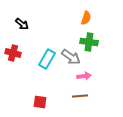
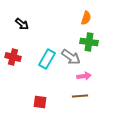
red cross: moved 4 px down
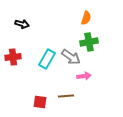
black arrow: rotated 24 degrees counterclockwise
green cross: rotated 18 degrees counterclockwise
red cross: rotated 21 degrees counterclockwise
brown line: moved 14 px left
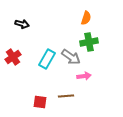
red cross: rotated 28 degrees counterclockwise
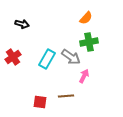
orange semicircle: rotated 24 degrees clockwise
pink arrow: rotated 56 degrees counterclockwise
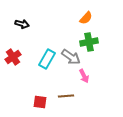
pink arrow: rotated 128 degrees clockwise
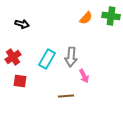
green cross: moved 22 px right, 26 px up; rotated 18 degrees clockwise
gray arrow: rotated 60 degrees clockwise
red square: moved 20 px left, 21 px up
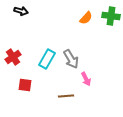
black arrow: moved 1 px left, 13 px up
gray arrow: moved 2 px down; rotated 36 degrees counterclockwise
pink arrow: moved 2 px right, 3 px down
red square: moved 5 px right, 4 px down
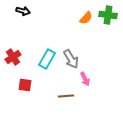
black arrow: moved 2 px right
green cross: moved 3 px left, 1 px up
pink arrow: moved 1 px left
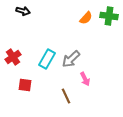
green cross: moved 1 px right, 1 px down
gray arrow: rotated 78 degrees clockwise
brown line: rotated 70 degrees clockwise
